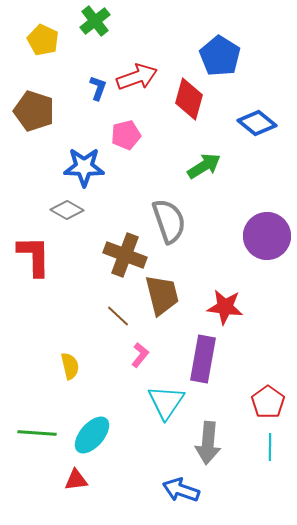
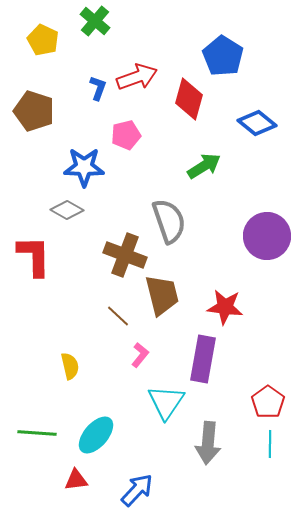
green cross: rotated 12 degrees counterclockwise
blue pentagon: moved 3 px right
cyan ellipse: moved 4 px right
cyan line: moved 3 px up
blue arrow: moved 44 px left; rotated 114 degrees clockwise
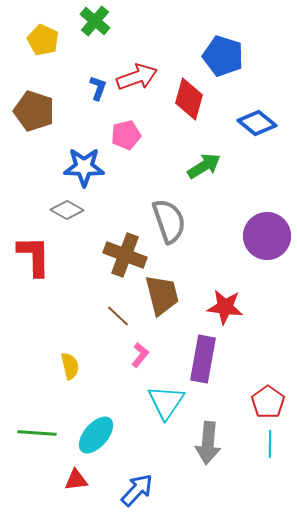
blue pentagon: rotated 15 degrees counterclockwise
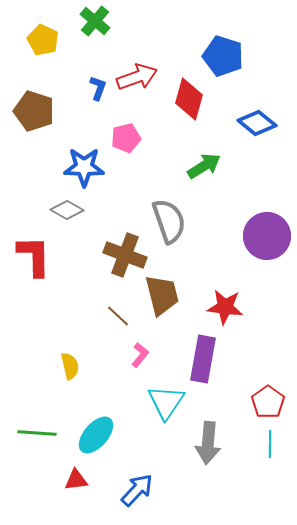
pink pentagon: moved 3 px down
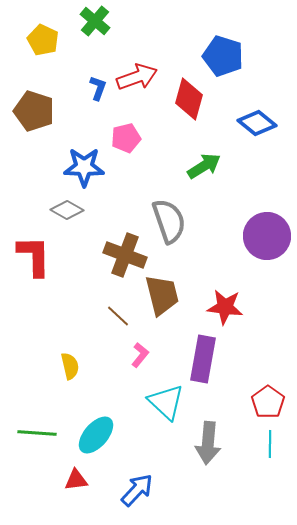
cyan triangle: rotated 21 degrees counterclockwise
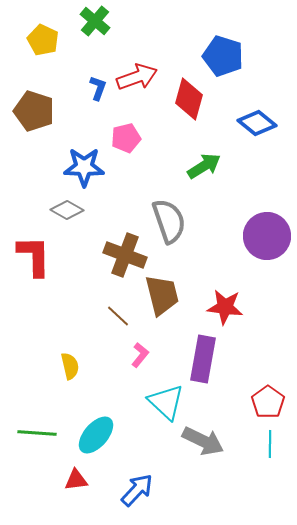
gray arrow: moved 5 px left, 2 px up; rotated 69 degrees counterclockwise
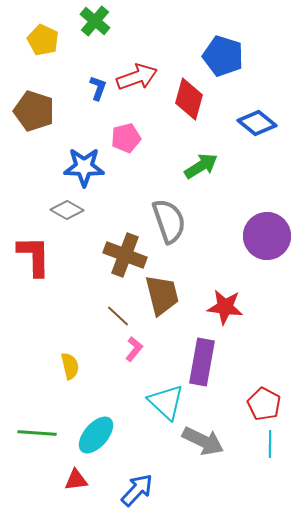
green arrow: moved 3 px left
pink L-shape: moved 6 px left, 6 px up
purple rectangle: moved 1 px left, 3 px down
red pentagon: moved 4 px left, 2 px down; rotated 8 degrees counterclockwise
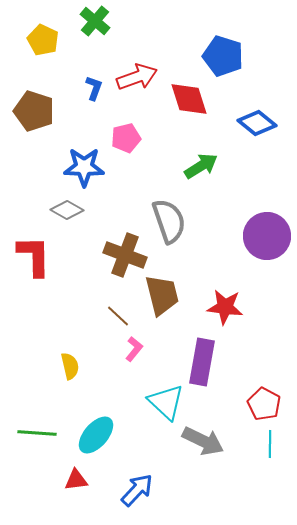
blue L-shape: moved 4 px left
red diamond: rotated 33 degrees counterclockwise
